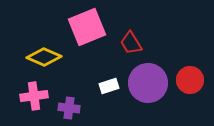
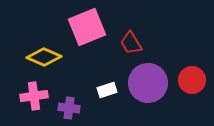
red circle: moved 2 px right
white rectangle: moved 2 px left, 4 px down
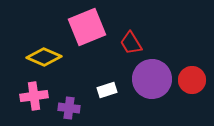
purple circle: moved 4 px right, 4 px up
